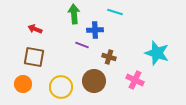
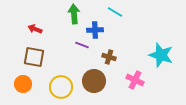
cyan line: rotated 14 degrees clockwise
cyan star: moved 4 px right, 2 px down
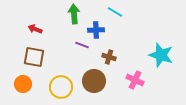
blue cross: moved 1 px right
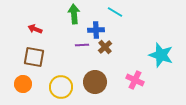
purple line: rotated 24 degrees counterclockwise
brown cross: moved 4 px left, 10 px up; rotated 32 degrees clockwise
brown circle: moved 1 px right, 1 px down
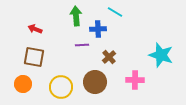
green arrow: moved 2 px right, 2 px down
blue cross: moved 2 px right, 1 px up
brown cross: moved 4 px right, 10 px down
pink cross: rotated 24 degrees counterclockwise
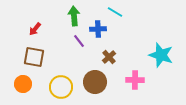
green arrow: moved 2 px left
red arrow: rotated 72 degrees counterclockwise
purple line: moved 3 px left, 4 px up; rotated 56 degrees clockwise
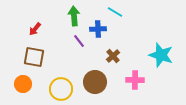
brown cross: moved 4 px right, 1 px up
yellow circle: moved 2 px down
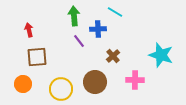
red arrow: moved 6 px left, 1 px down; rotated 128 degrees clockwise
brown square: moved 3 px right; rotated 15 degrees counterclockwise
